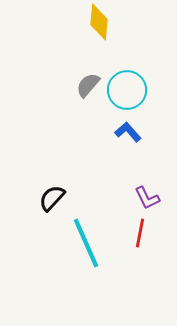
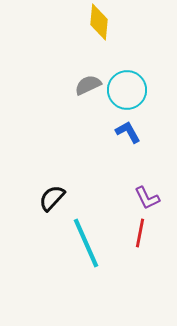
gray semicircle: rotated 24 degrees clockwise
blue L-shape: rotated 12 degrees clockwise
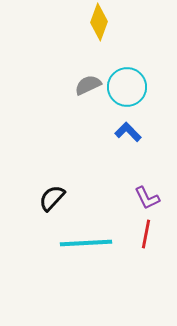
yellow diamond: rotated 15 degrees clockwise
cyan circle: moved 3 px up
blue L-shape: rotated 16 degrees counterclockwise
red line: moved 6 px right, 1 px down
cyan line: rotated 69 degrees counterclockwise
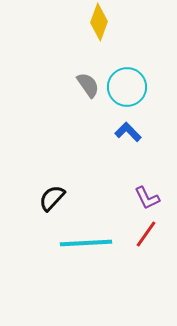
gray semicircle: rotated 80 degrees clockwise
red line: rotated 24 degrees clockwise
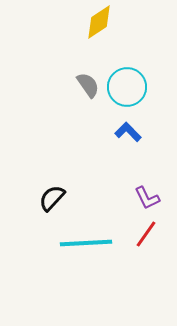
yellow diamond: rotated 36 degrees clockwise
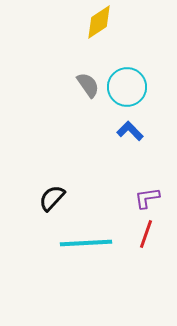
blue L-shape: moved 2 px right, 1 px up
purple L-shape: rotated 108 degrees clockwise
red line: rotated 16 degrees counterclockwise
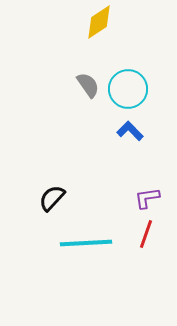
cyan circle: moved 1 px right, 2 px down
